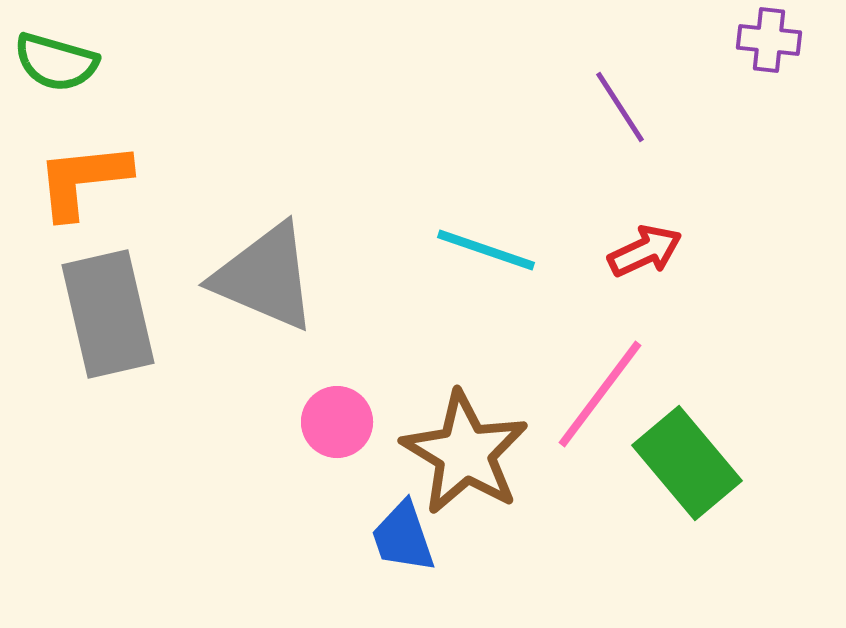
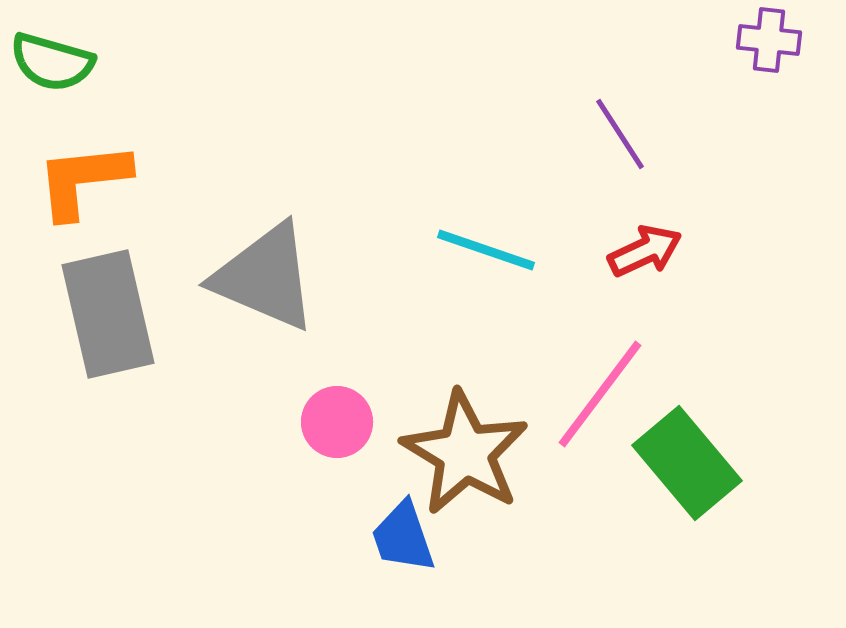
green semicircle: moved 4 px left
purple line: moved 27 px down
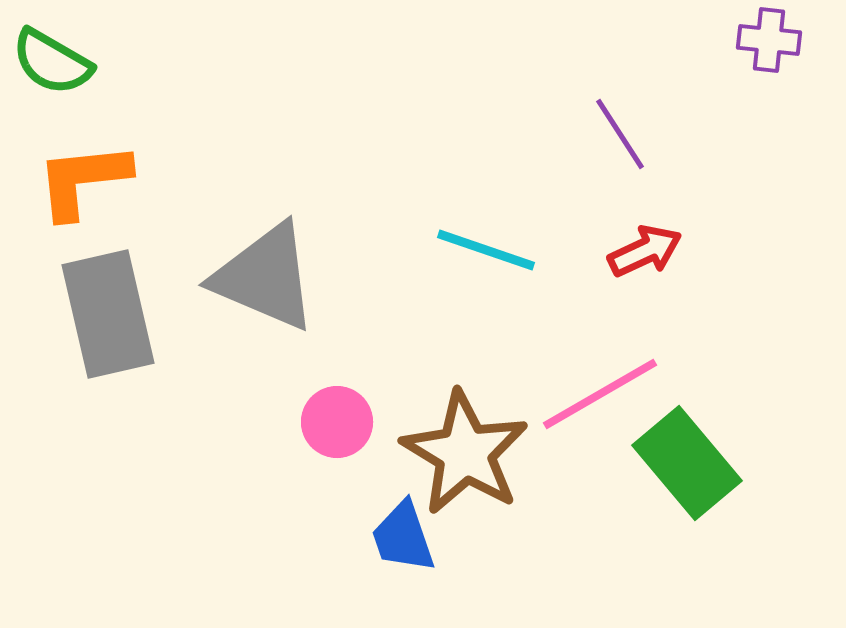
green semicircle: rotated 14 degrees clockwise
pink line: rotated 23 degrees clockwise
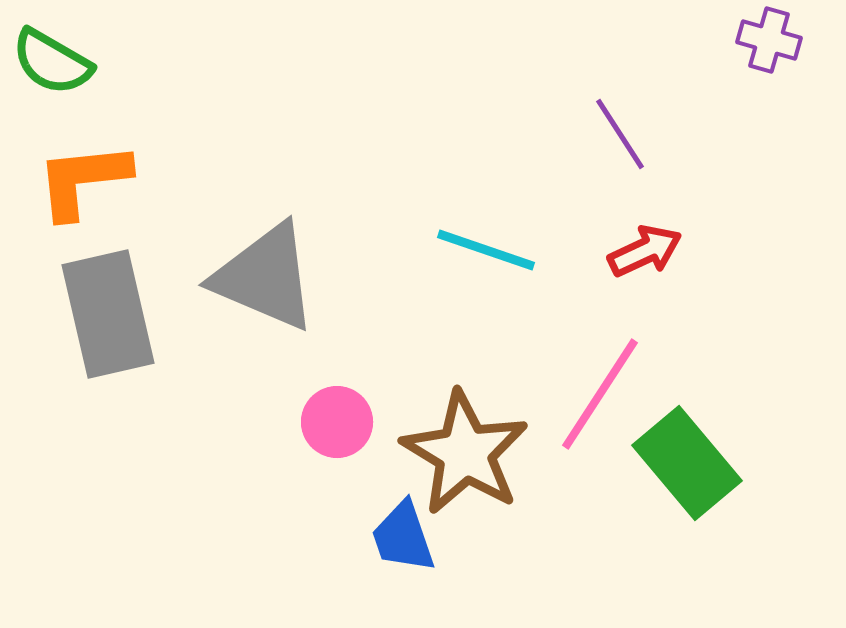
purple cross: rotated 10 degrees clockwise
pink line: rotated 27 degrees counterclockwise
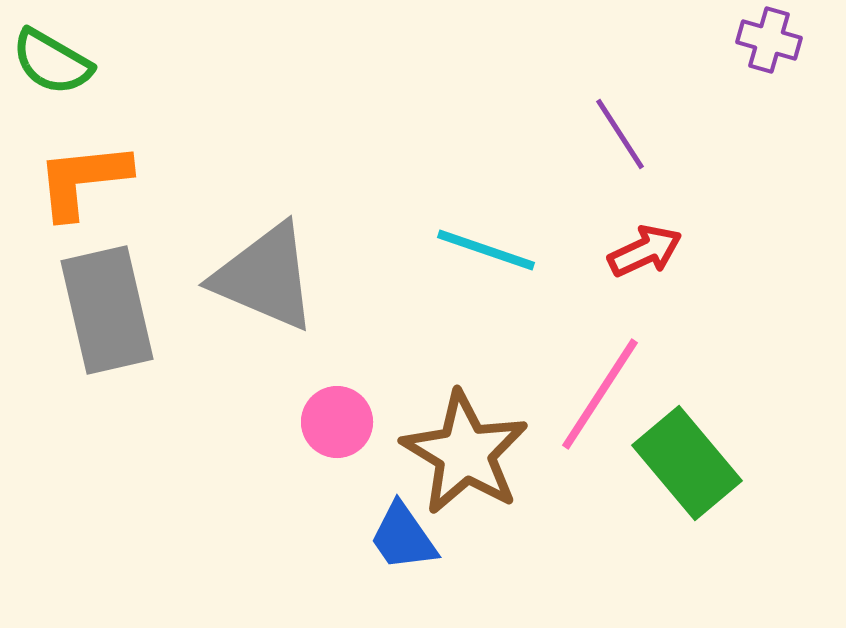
gray rectangle: moved 1 px left, 4 px up
blue trapezoid: rotated 16 degrees counterclockwise
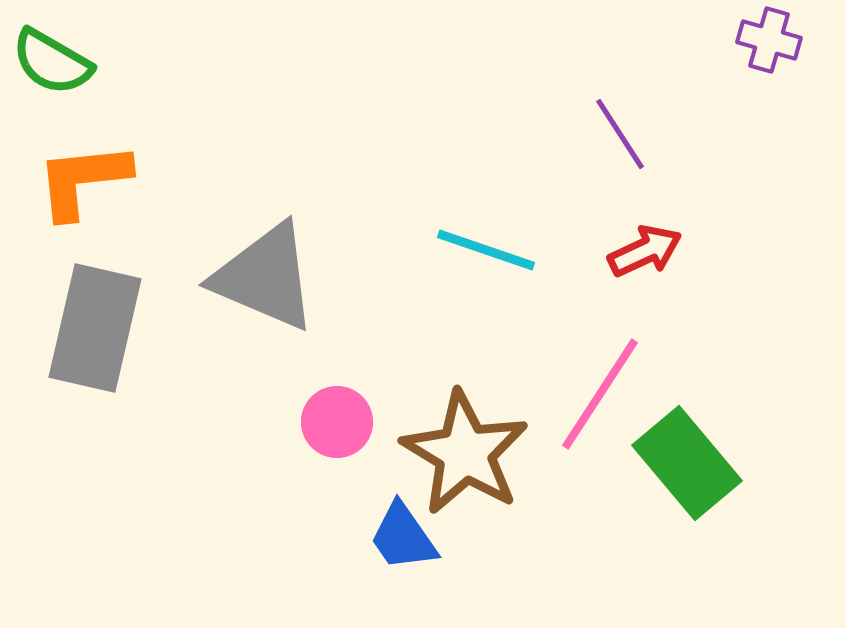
gray rectangle: moved 12 px left, 18 px down; rotated 26 degrees clockwise
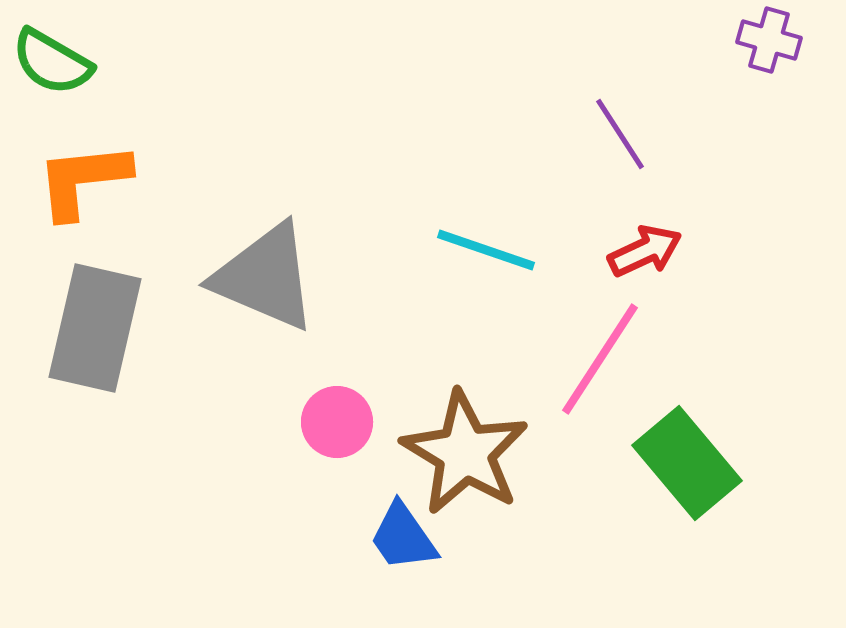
pink line: moved 35 px up
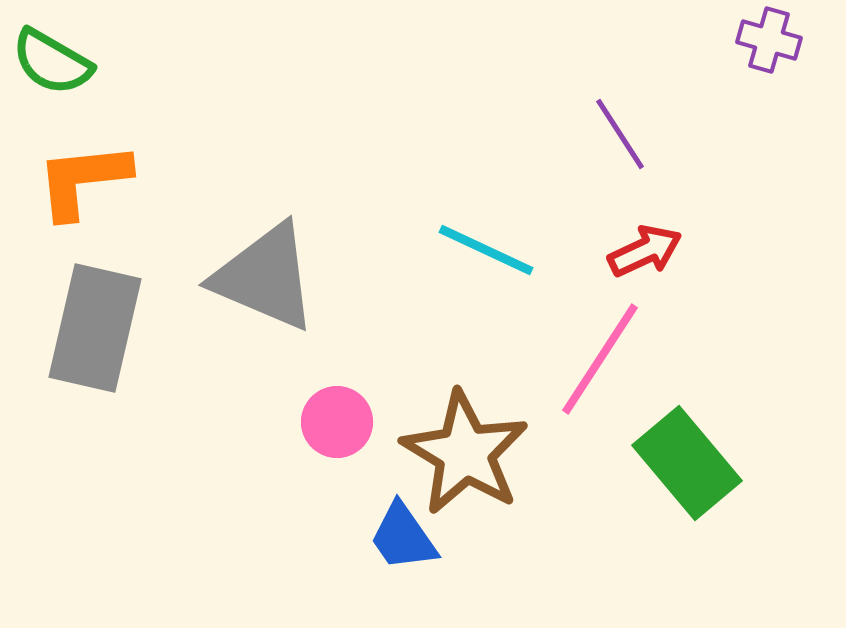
cyan line: rotated 6 degrees clockwise
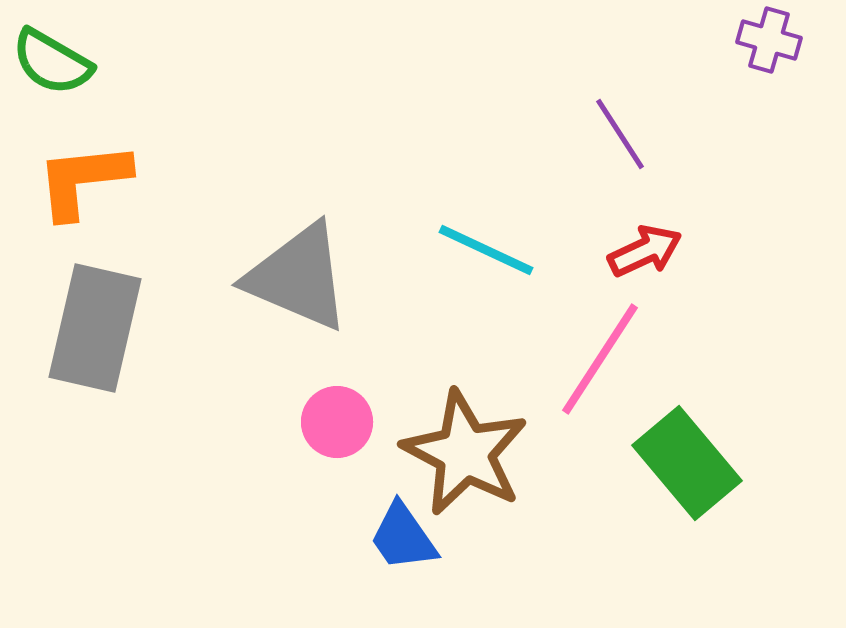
gray triangle: moved 33 px right
brown star: rotated 3 degrees counterclockwise
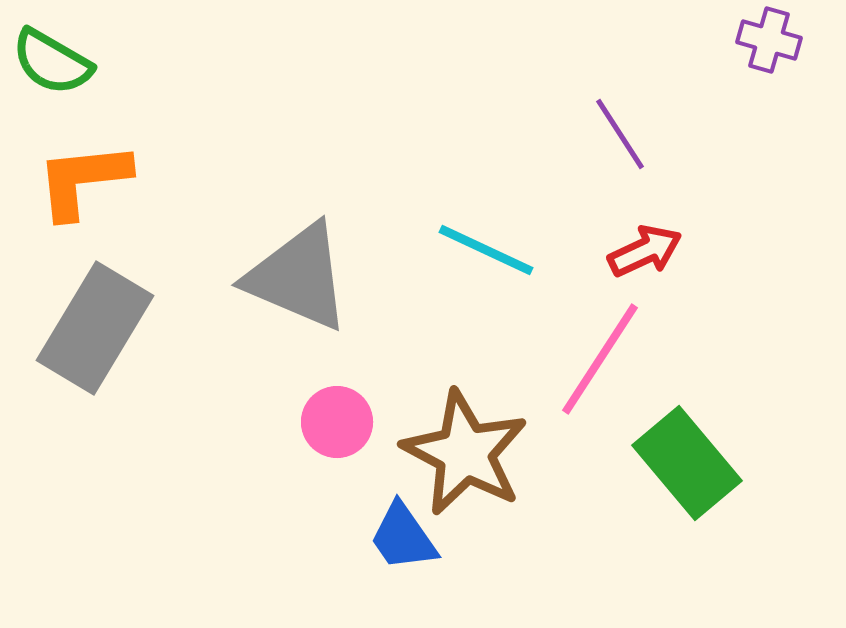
gray rectangle: rotated 18 degrees clockwise
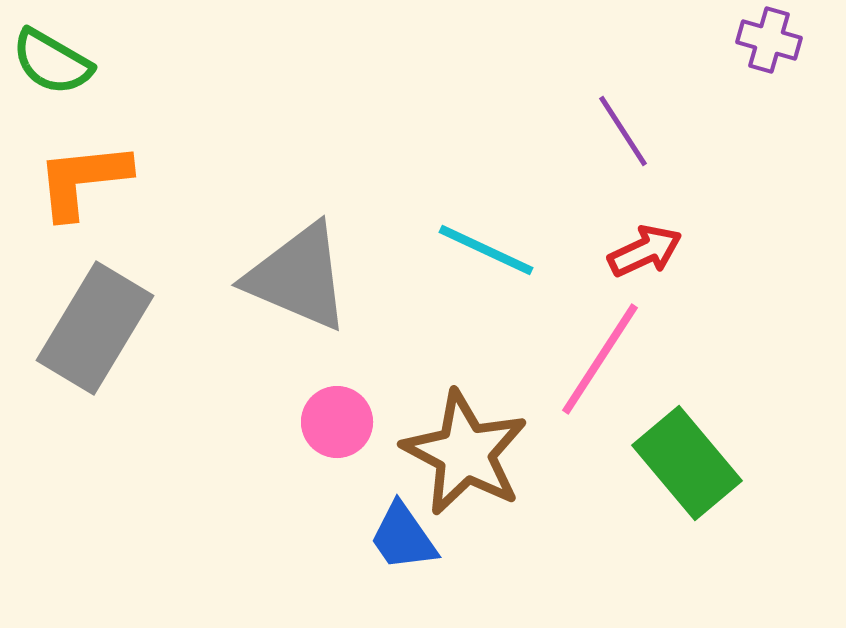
purple line: moved 3 px right, 3 px up
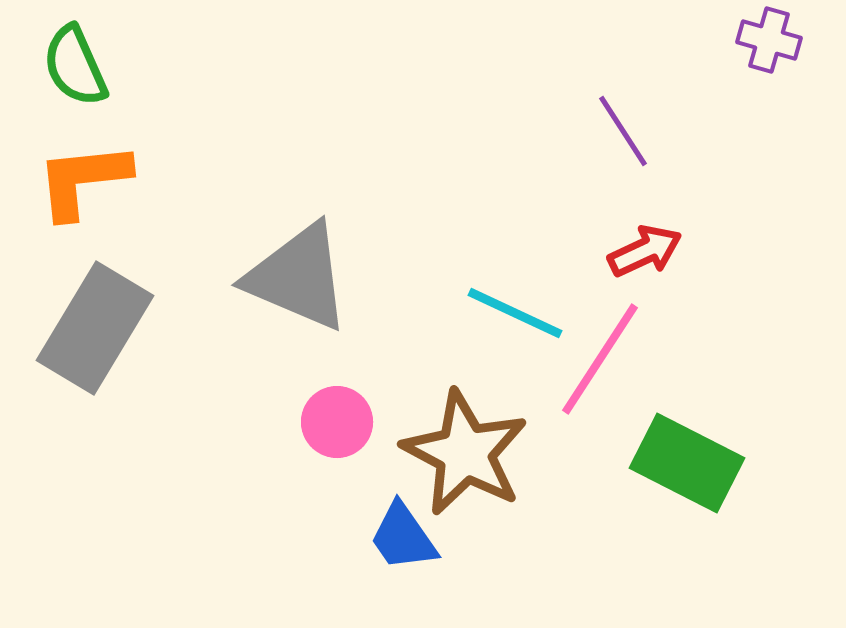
green semicircle: moved 23 px right, 4 px down; rotated 36 degrees clockwise
cyan line: moved 29 px right, 63 px down
green rectangle: rotated 23 degrees counterclockwise
